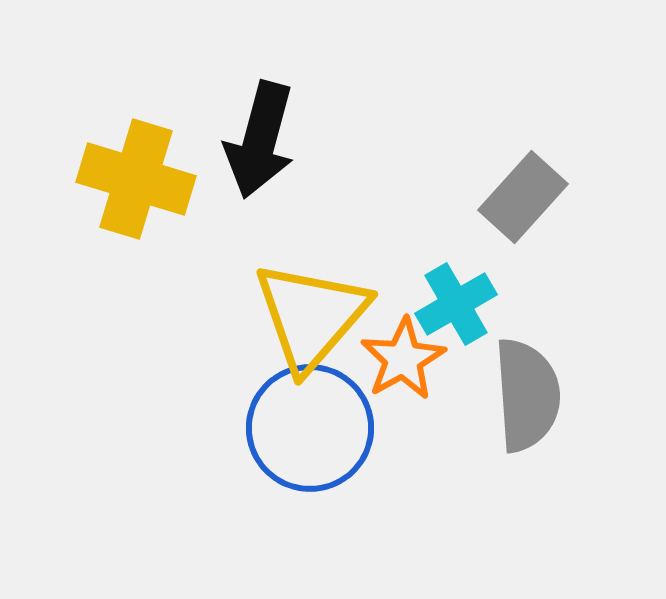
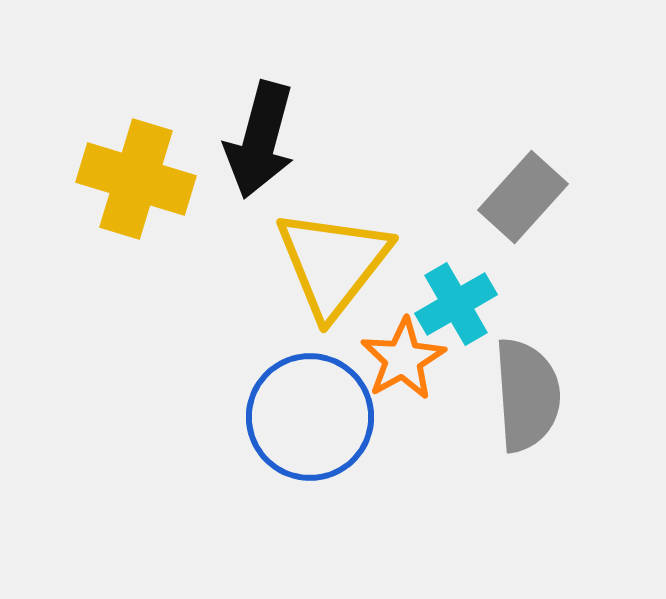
yellow triangle: moved 22 px right, 53 px up; rotated 3 degrees counterclockwise
blue circle: moved 11 px up
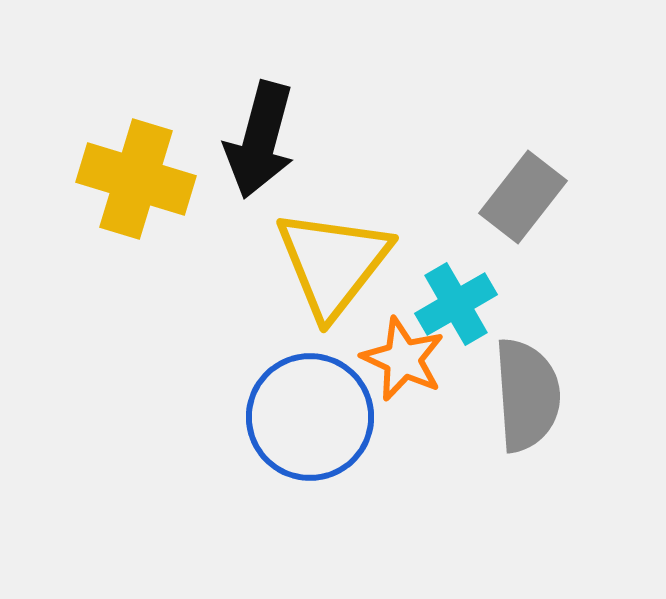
gray rectangle: rotated 4 degrees counterclockwise
orange star: rotated 18 degrees counterclockwise
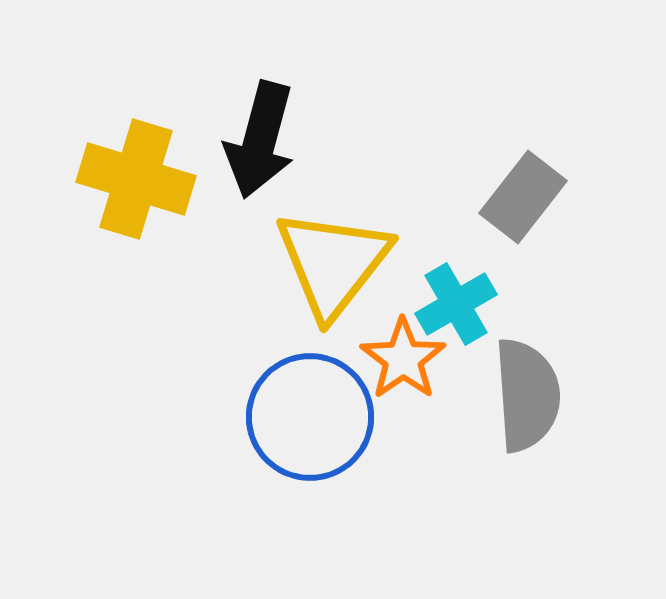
orange star: rotated 12 degrees clockwise
